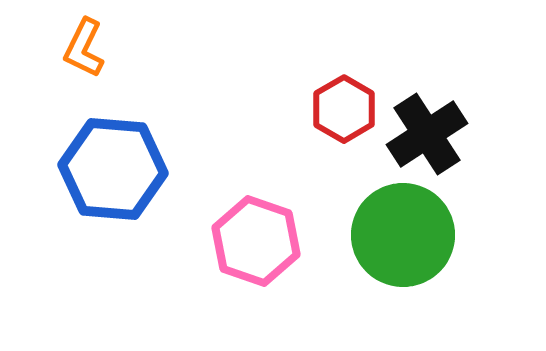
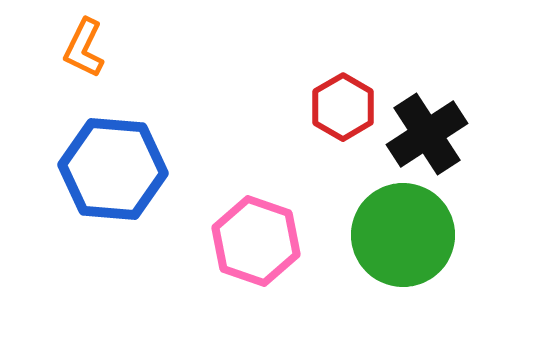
red hexagon: moved 1 px left, 2 px up
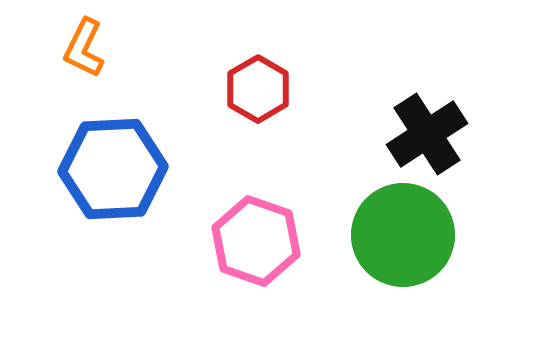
red hexagon: moved 85 px left, 18 px up
blue hexagon: rotated 8 degrees counterclockwise
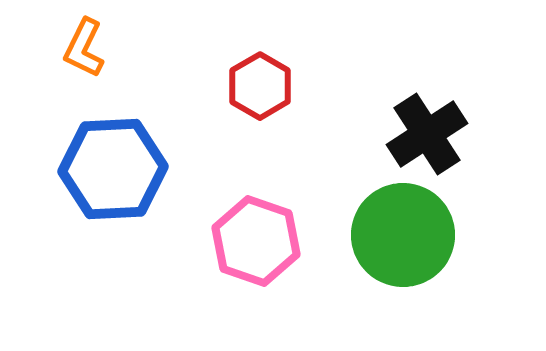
red hexagon: moved 2 px right, 3 px up
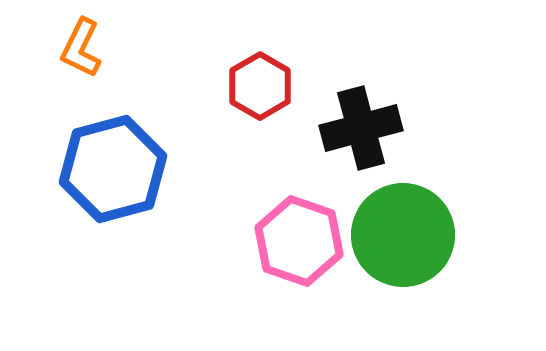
orange L-shape: moved 3 px left
black cross: moved 66 px left, 6 px up; rotated 18 degrees clockwise
blue hexagon: rotated 12 degrees counterclockwise
pink hexagon: moved 43 px right
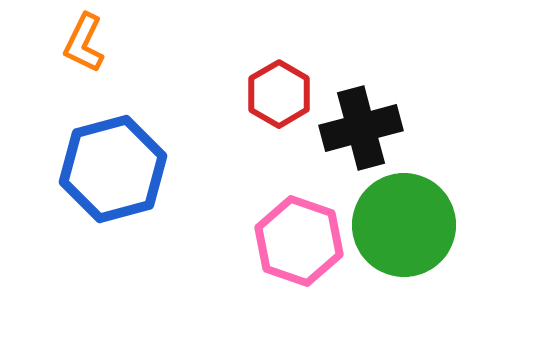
orange L-shape: moved 3 px right, 5 px up
red hexagon: moved 19 px right, 8 px down
green circle: moved 1 px right, 10 px up
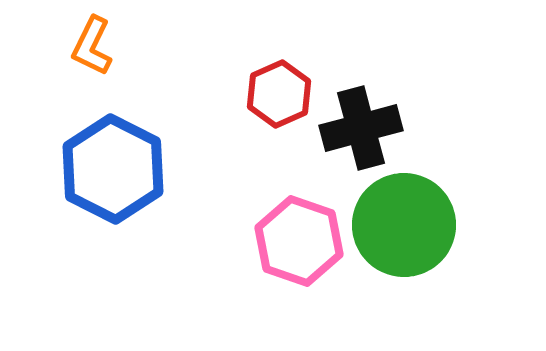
orange L-shape: moved 8 px right, 3 px down
red hexagon: rotated 6 degrees clockwise
blue hexagon: rotated 18 degrees counterclockwise
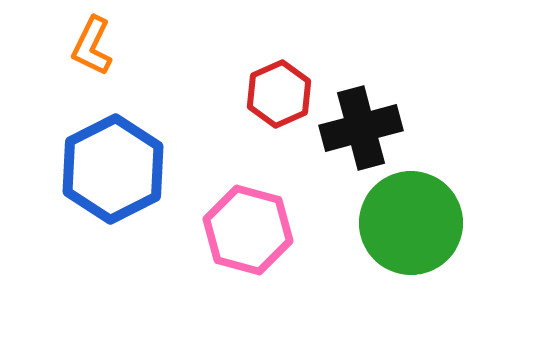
blue hexagon: rotated 6 degrees clockwise
green circle: moved 7 px right, 2 px up
pink hexagon: moved 51 px left, 11 px up; rotated 4 degrees counterclockwise
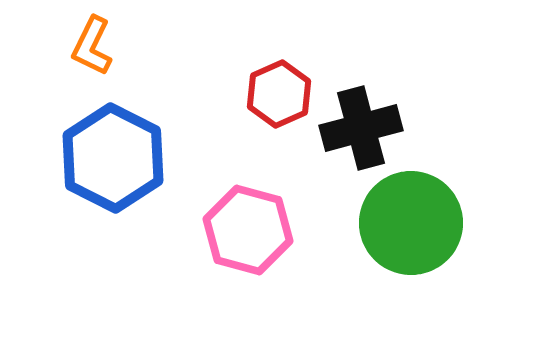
blue hexagon: moved 11 px up; rotated 6 degrees counterclockwise
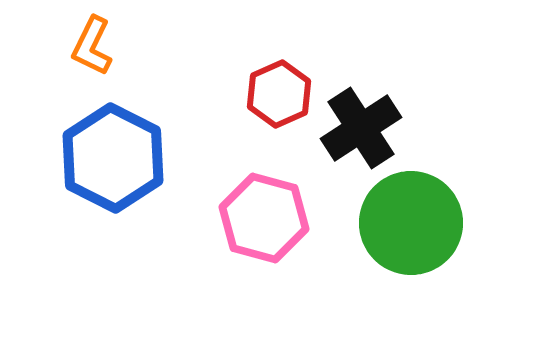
black cross: rotated 18 degrees counterclockwise
pink hexagon: moved 16 px right, 12 px up
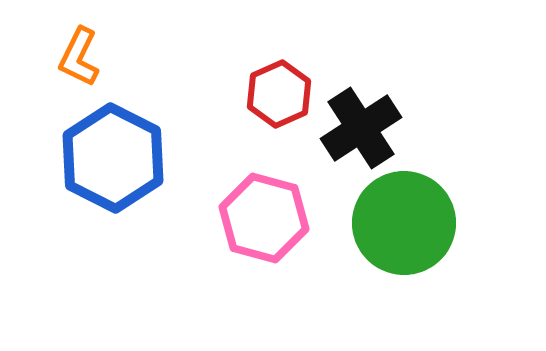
orange L-shape: moved 13 px left, 11 px down
green circle: moved 7 px left
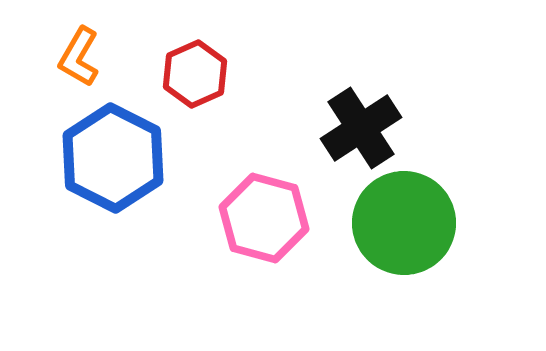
orange L-shape: rotated 4 degrees clockwise
red hexagon: moved 84 px left, 20 px up
